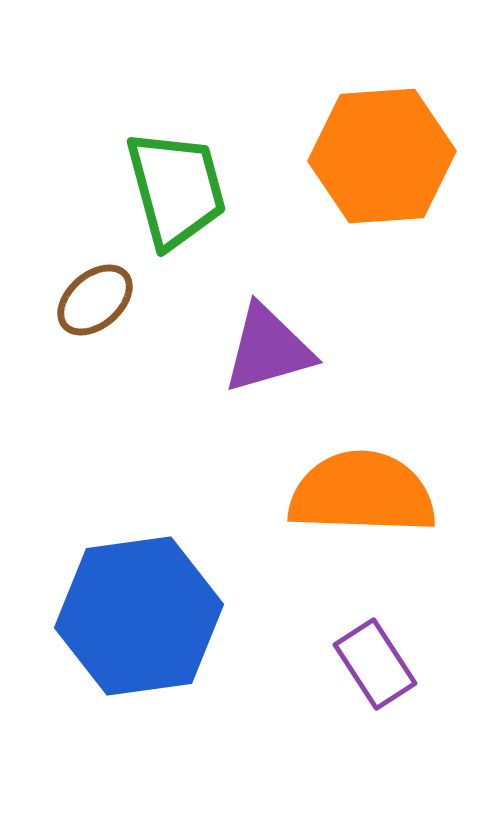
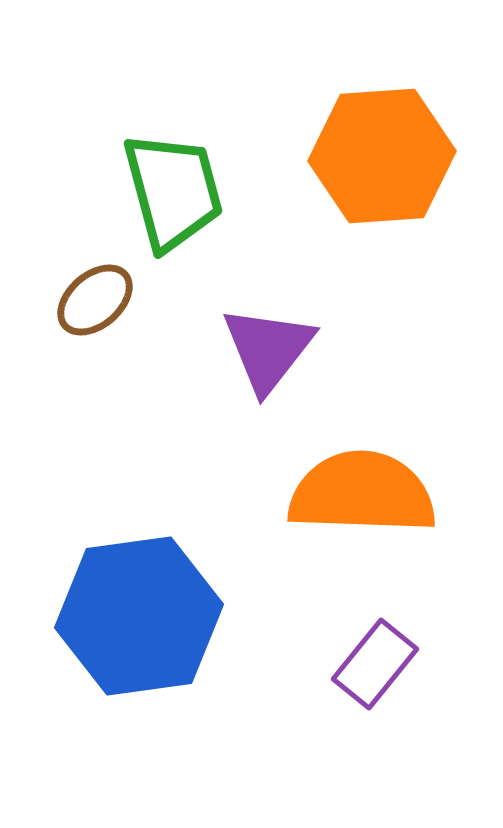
green trapezoid: moved 3 px left, 2 px down
purple triangle: rotated 36 degrees counterclockwise
purple rectangle: rotated 72 degrees clockwise
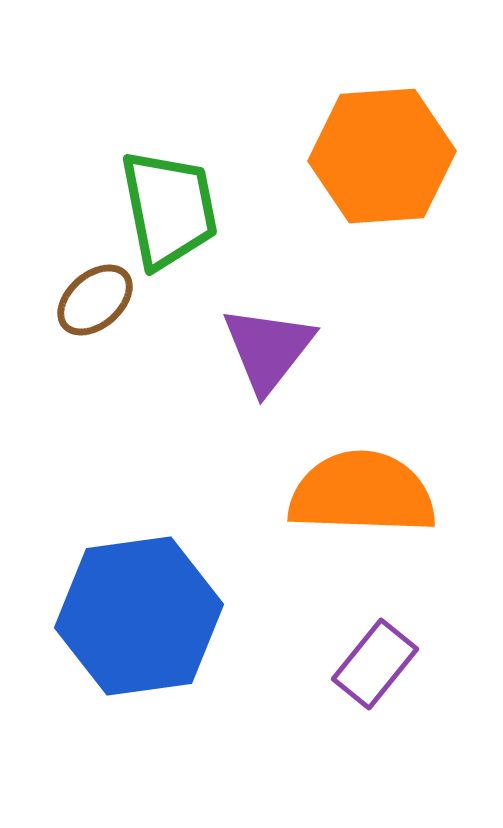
green trapezoid: moved 4 px left, 18 px down; rotated 4 degrees clockwise
